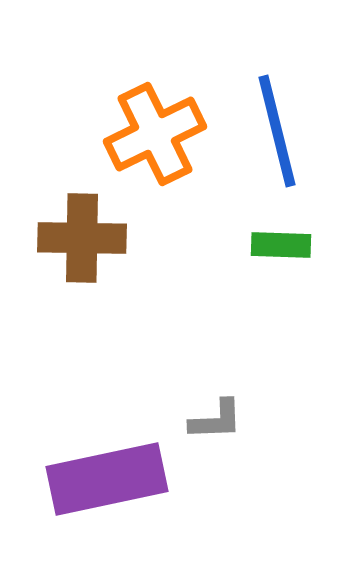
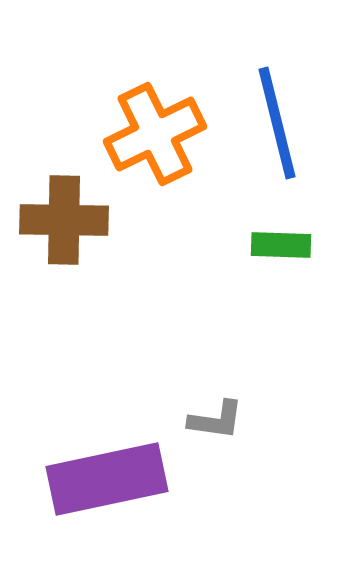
blue line: moved 8 px up
brown cross: moved 18 px left, 18 px up
gray L-shape: rotated 10 degrees clockwise
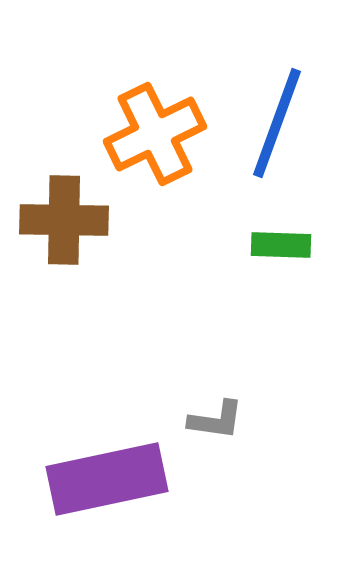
blue line: rotated 34 degrees clockwise
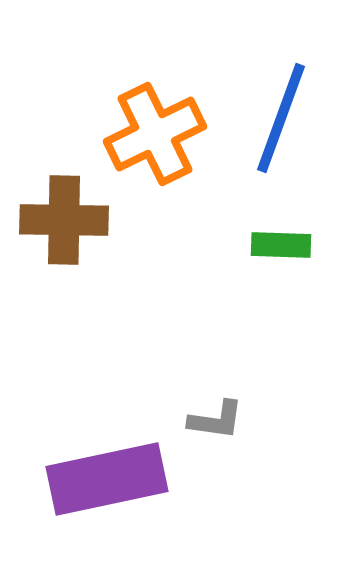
blue line: moved 4 px right, 5 px up
